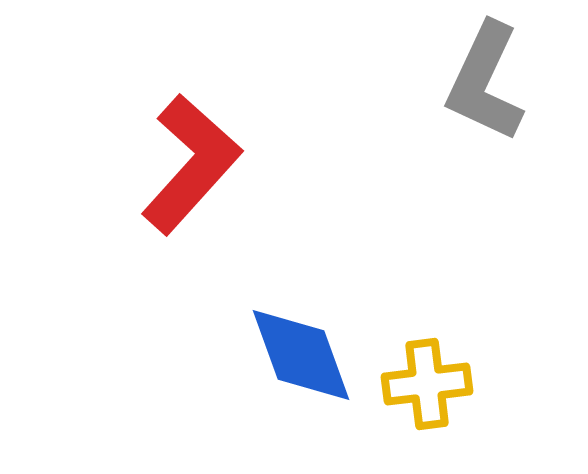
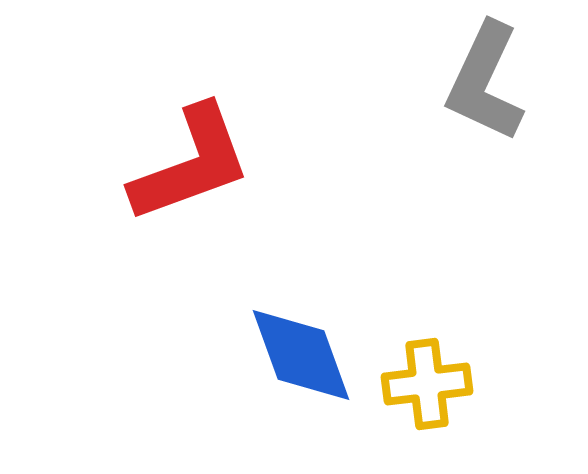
red L-shape: rotated 28 degrees clockwise
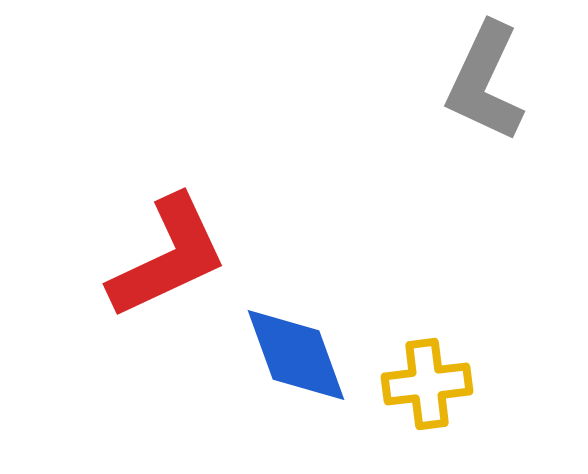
red L-shape: moved 23 px left, 93 px down; rotated 5 degrees counterclockwise
blue diamond: moved 5 px left
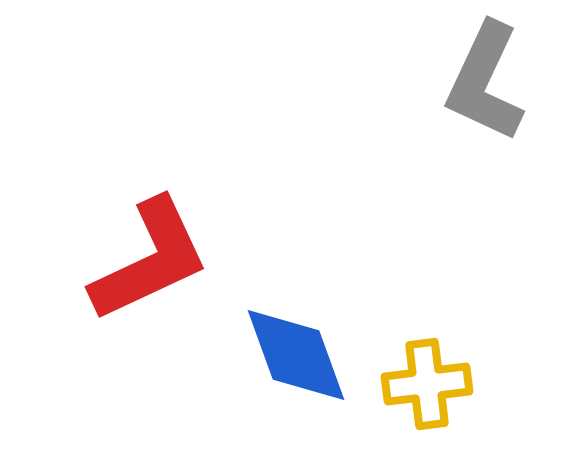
red L-shape: moved 18 px left, 3 px down
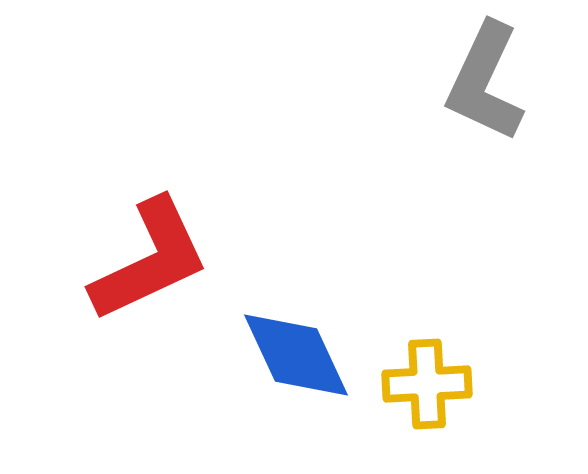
blue diamond: rotated 5 degrees counterclockwise
yellow cross: rotated 4 degrees clockwise
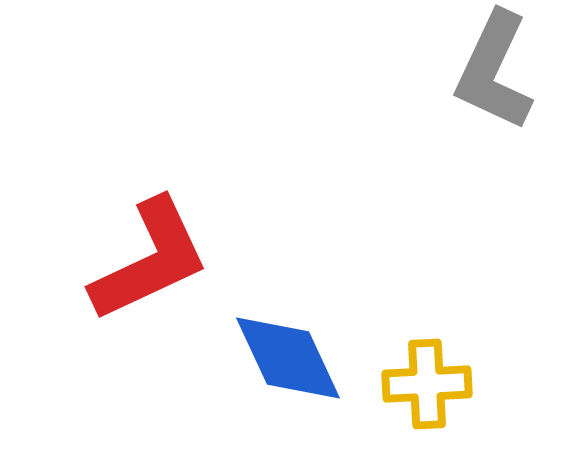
gray L-shape: moved 9 px right, 11 px up
blue diamond: moved 8 px left, 3 px down
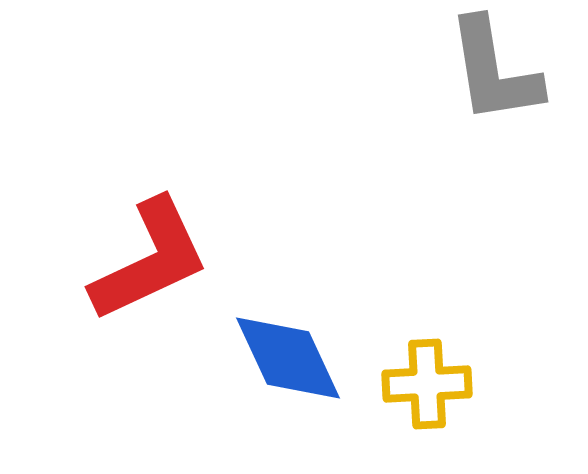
gray L-shape: rotated 34 degrees counterclockwise
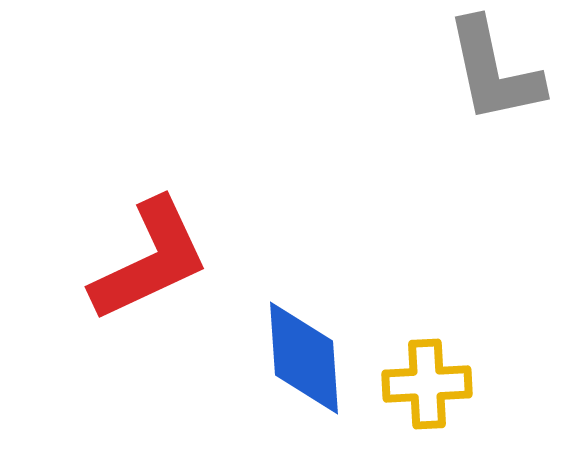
gray L-shape: rotated 3 degrees counterclockwise
blue diamond: moved 16 px right; rotated 21 degrees clockwise
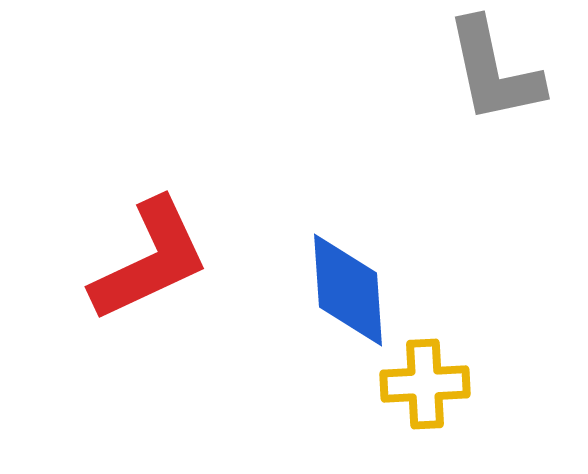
blue diamond: moved 44 px right, 68 px up
yellow cross: moved 2 px left
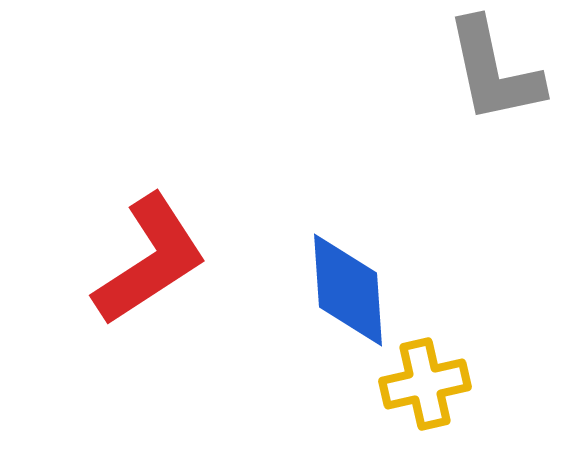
red L-shape: rotated 8 degrees counterclockwise
yellow cross: rotated 10 degrees counterclockwise
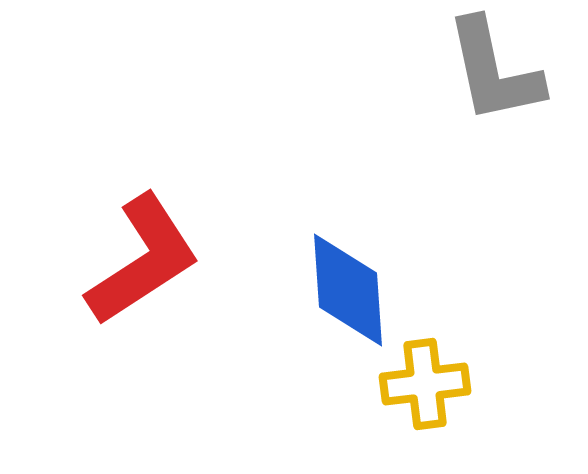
red L-shape: moved 7 px left
yellow cross: rotated 6 degrees clockwise
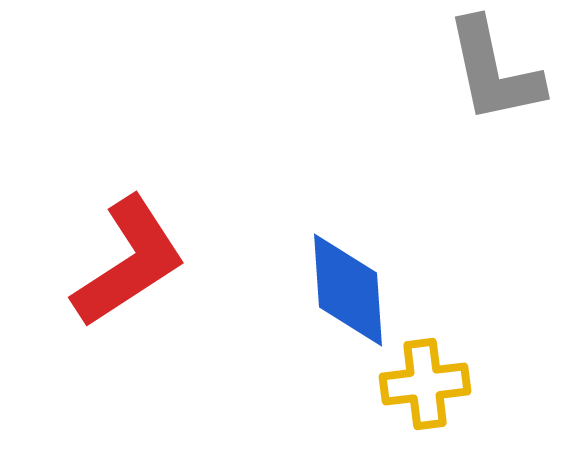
red L-shape: moved 14 px left, 2 px down
